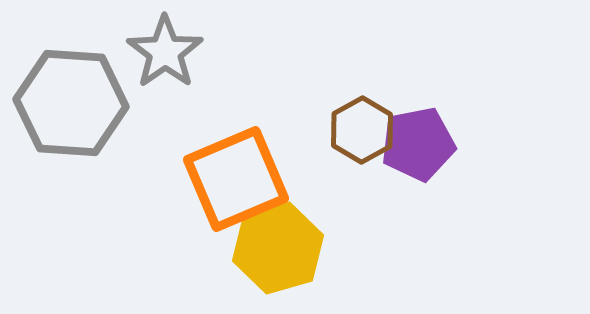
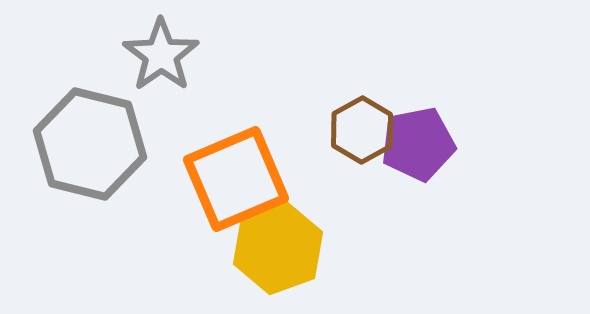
gray star: moved 4 px left, 3 px down
gray hexagon: moved 19 px right, 41 px down; rotated 10 degrees clockwise
yellow hexagon: rotated 4 degrees counterclockwise
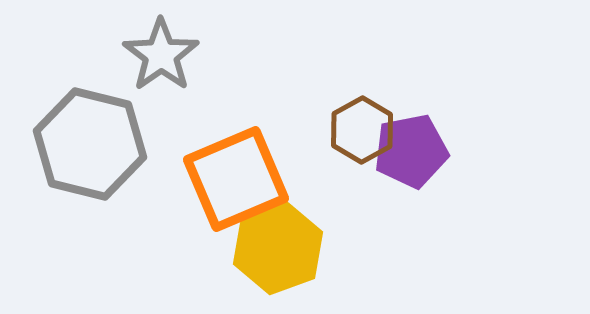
purple pentagon: moved 7 px left, 7 px down
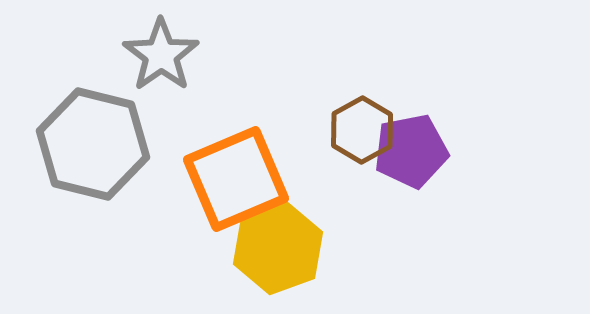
gray hexagon: moved 3 px right
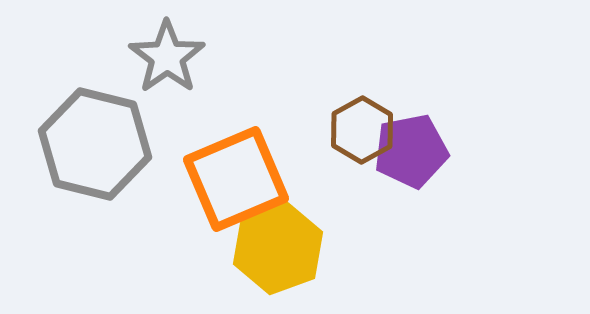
gray star: moved 6 px right, 2 px down
gray hexagon: moved 2 px right
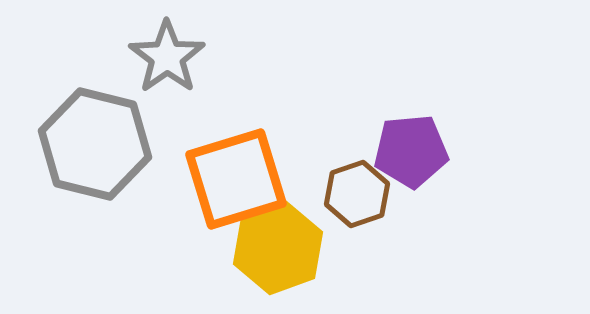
brown hexagon: moved 5 px left, 64 px down; rotated 10 degrees clockwise
purple pentagon: rotated 6 degrees clockwise
orange square: rotated 6 degrees clockwise
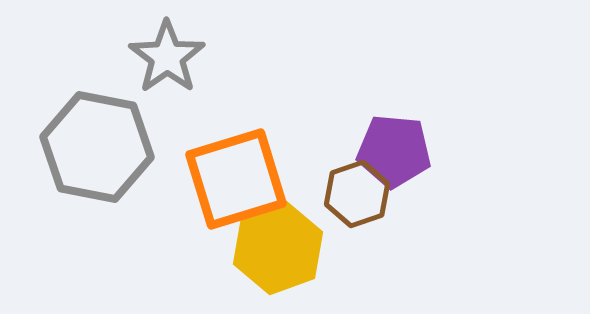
gray hexagon: moved 2 px right, 3 px down; rotated 3 degrees counterclockwise
purple pentagon: moved 17 px left; rotated 10 degrees clockwise
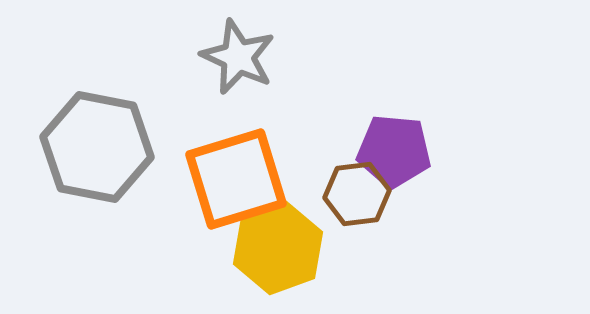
gray star: moved 71 px right; rotated 12 degrees counterclockwise
brown hexagon: rotated 12 degrees clockwise
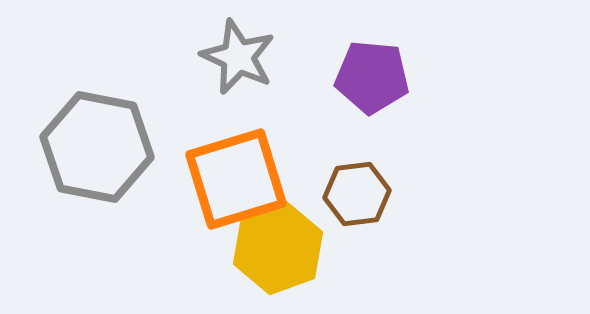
purple pentagon: moved 22 px left, 74 px up
